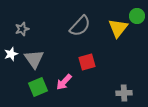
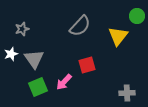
yellow triangle: moved 8 px down
red square: moved 3 px down
gray cross: moved 3 px right
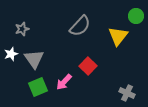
green circle: moved 1 px left
red square: moved 1 px right, 1 px down; rotated 30 degrees counterclockwise
gray cross: rotated 28 degrees clockwise
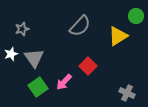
yellow triangle: rotated 20 degrees clockwise
gray triangle: moved 1 px up
green square: rotated 12 degrees counterclockwise
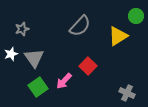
pink arrow: moved 1 px up
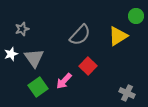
gray semicircle: moved 9 px down
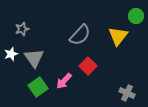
yellow triangle: rotated 20 degrees counterclockwise
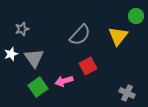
red square: rotated 18 degrees clockwise
pink arrow: rotated 30 degrees clockwise
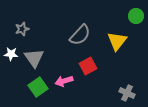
yellow triangle: moved 1 px left, 5 px down
white star: rotated 24 degrees clockwise
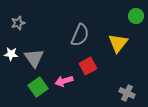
gray star: moved 4 px left, 6 px up
gray semicircle: rotated 20 degrees counterclockwise
yellow triangle: moved 1 px right, 2 px down
